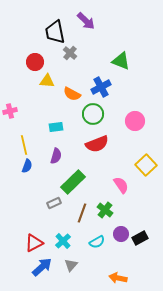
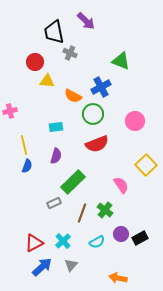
black trapezoid: moved 1 px left
gray cross: rotated 16 degrees counterclockwise
orange semicircle: moved 1 px right, 2 px down
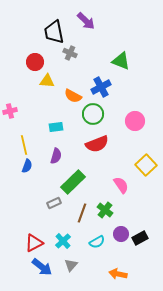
blue arrow: rotated 80 degrees clockwise
orange arrow: moved 4 px up
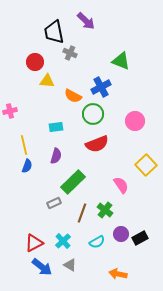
gray triangle: moved 1 px left; rotated 40 degrees counterclockwise
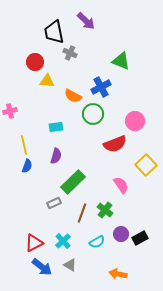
red semicircle: moved 18 px right
